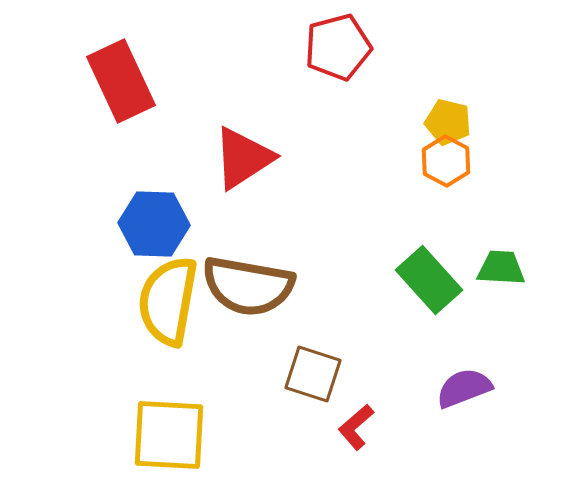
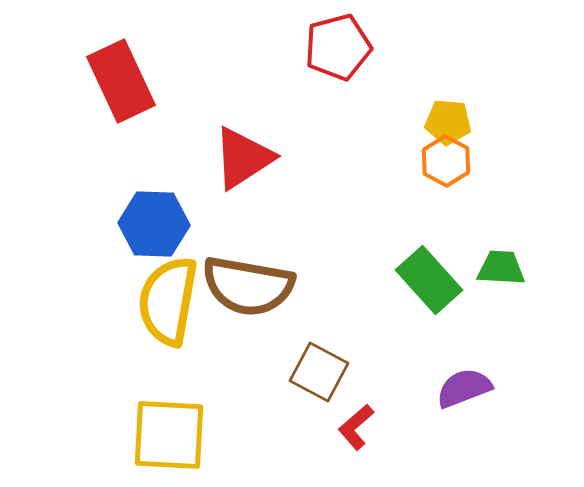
yellow pentagon: rotated 9 degrees counterclockwise
brown square: moved 6 px right, 2 px up; rotated 10 degrees clockwise
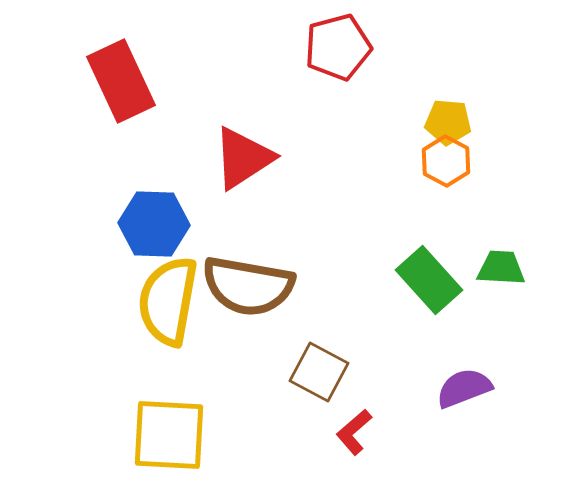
red L-shape: moved 2 px left, 5 px down
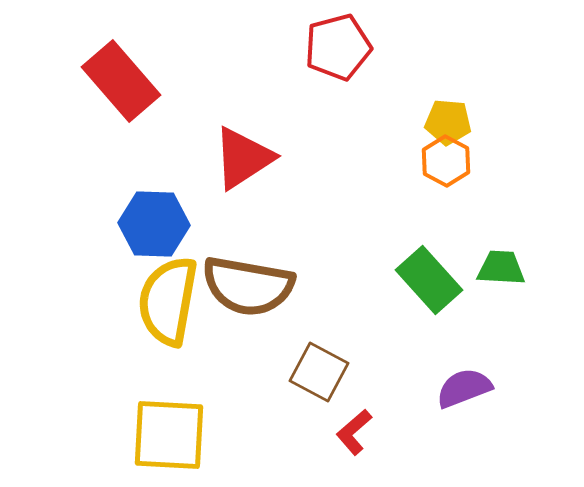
red rectangle: rotated 16 degrees counterclockwise
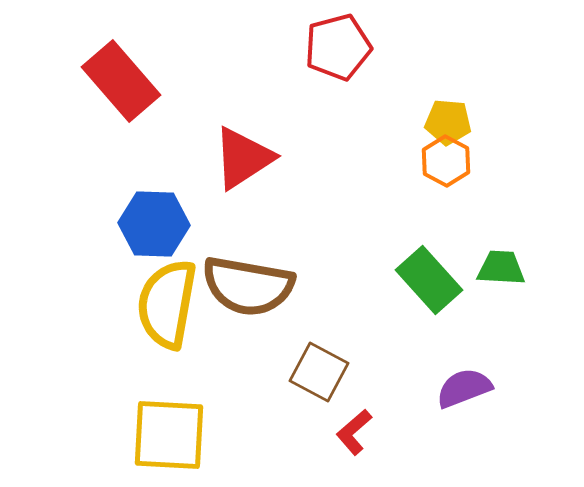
yellow semicircle: moved 1 px left, 3 px down
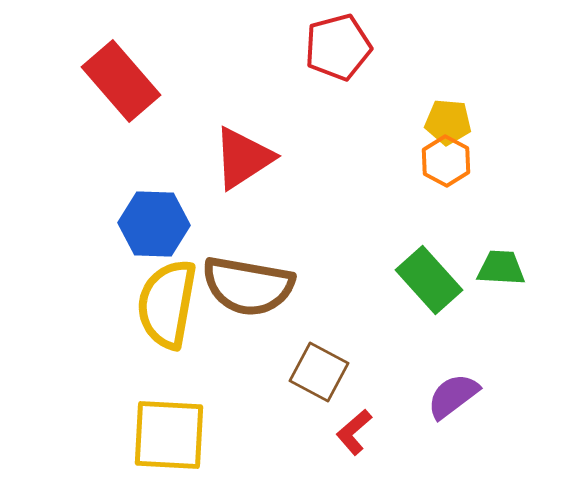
purple semicircle: moved 11 px left, 8 px down; rotated 16 degrees counterclockwise
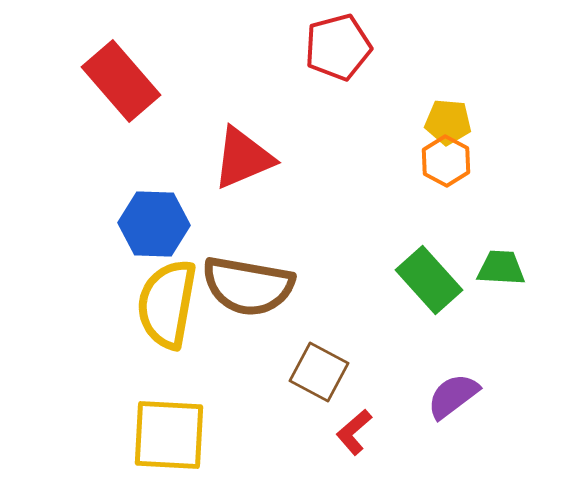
red triangle: rotated 10 degrees clockwise
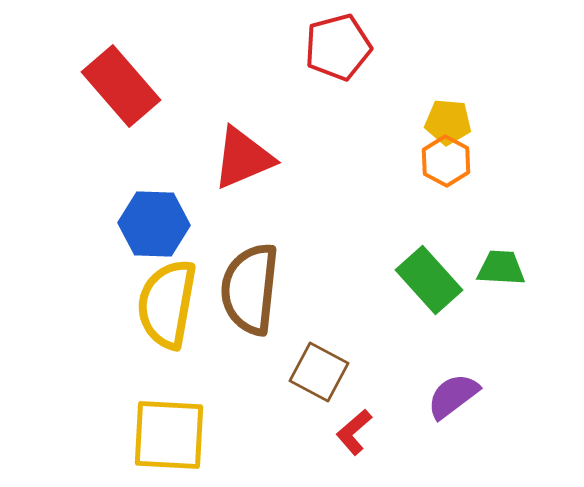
red rectangle: moved 5 px down
brown semicircle: moved 2 px right, 3 px down; rotated 86 degrees clockwise
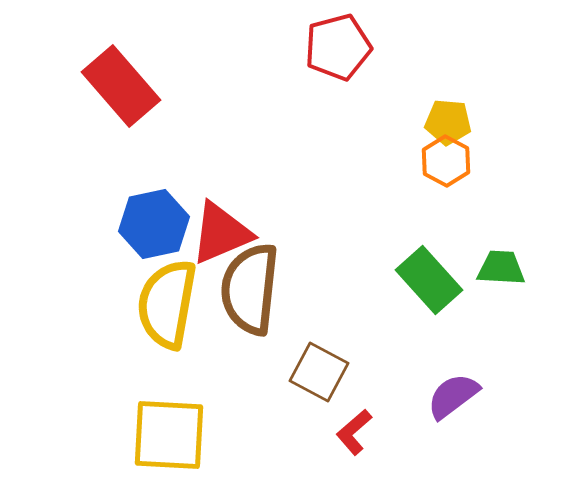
red triangle: moved 22 px left, 75 px down
blue hexagon: rotated 14 degrees counterclockwise
